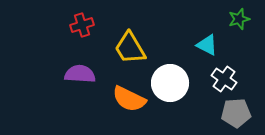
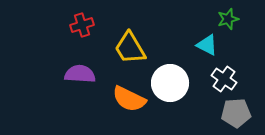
green star: moved 11 px left
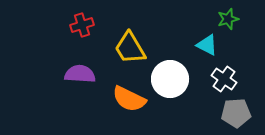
white circle: moved 4 px up
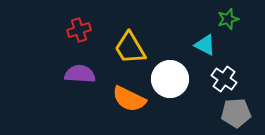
red cross: moved 3 px left, 5 px down
cyan triangle: moved 2 px left
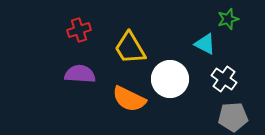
cyan triangle: moved 1 px up
gray pentagon: moved 3 px left, 4 px down
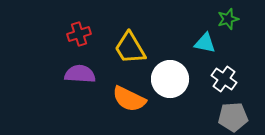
red cross: moved 4 px down
cyan triangle: moved 1 px up; rotated 15 degrees counterclockwise
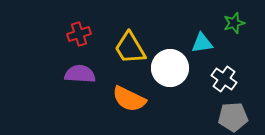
green star: moved 6 px right, 4 px down
cyan triangle: moved 3 px left; rotated 20 degrees counterclockwise
white circle: moved 11 px up
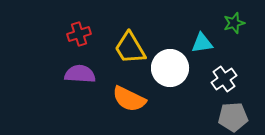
white cross: rotated 20 degrees clockwise
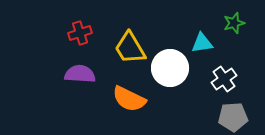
red cross: moved 1 px right, 1 px up
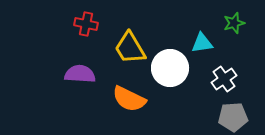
red cross: moved 6 px right, 9 px up; rotated 30 degrees clockwise
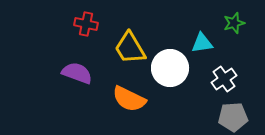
purple semicircle: moved 3 px left, 1 px up; rotated 16 degrees clockwise
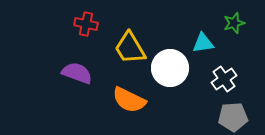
cyan triangle: moved 1 px right
orange semicircle: moved 1 px down
